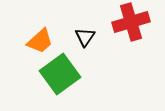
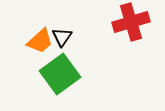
black triangle: moved 23 px left
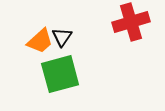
green square: rotated 21 degrees clockwise
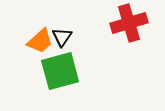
red cross: moved 2 px left, 1 px down
green square: moved 3 px up
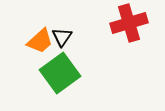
green square: moved 2 px down; rotated 21 degrees counterclockwise
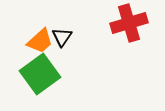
green square: moved 20 px left, 1 px down
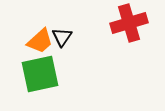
green square: rotated 24 degrees clockwise
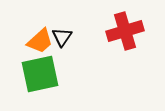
red cross: moved 4 px left, 8 px down
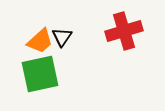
red cross: moved 1 px left
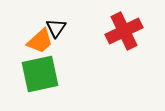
red cross: rotated 9 degrees counterclockwise
black triangle: moved 6 px left, 9 px up
